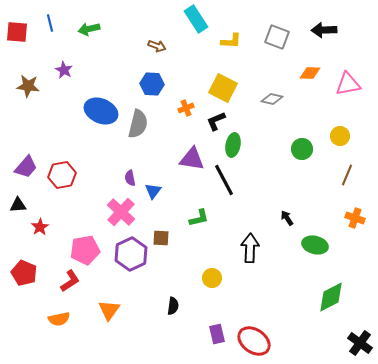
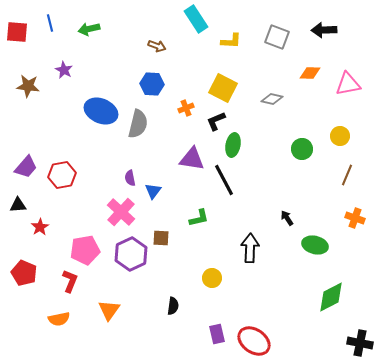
red L-shape at (70, 281): rotated 35 degrees counterclockwise
black cross at (360, 343): rotated 25 degrees counterclockwise
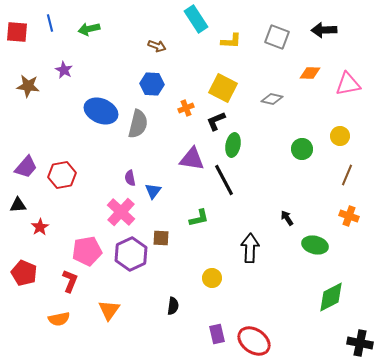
orange cross at (355, 218): moved 6 px left, 2 px up
pink pentagon at (85, 250): moved 2 px right, 1 px down
